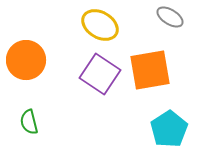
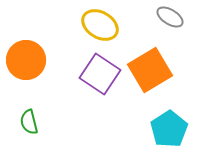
orange square: rotated 21 degrees counterclockwise
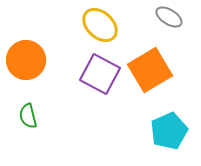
gray ellipse: moved 1 px left
yellow ellipse: rotated 12 degrees clockwise
purple square: rotated 6 degrees counterclockwise
green semicircle: moved 1 px left, 6 px up
cyan pentagon: moved 2 px down; rotated 9 degrees clockwise
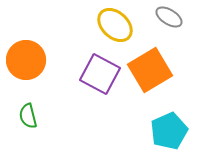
yellow ellipse: moved 15 px right
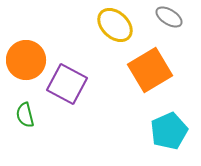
purple square: moved 33 px left, 10 px down
green semicircle: moved 3 px left, 1 px up
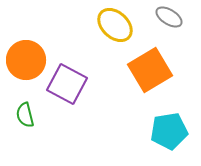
cyan pentagon: rotated 15 degrees clockwise
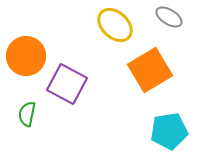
orange circle: moved 4 px up
green semicircle: moved 2 px right, 1 px up; rotated 25 degrees clockwise
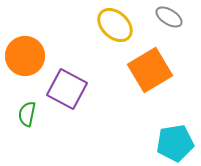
orange circle: moved 1 px left
purple square: moved 5 px down
cyan pentagon: moved 6 px right, 12 px down
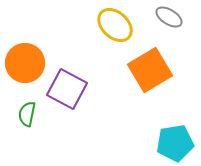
orange circle: moved 7 px down
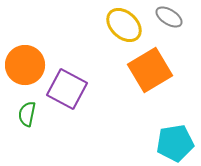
yellow ellipse: moved 9 px right
orange circle: moved 2 px down
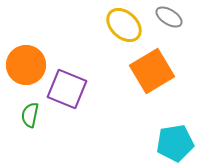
orange circle: moved 1 px right
orange square: moved 2 px right, 1 px down
purple square: rotated 6 degrees counterclockwise
green semicircle: moved 3 px right, 1 px down
